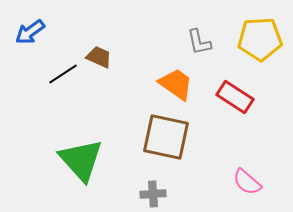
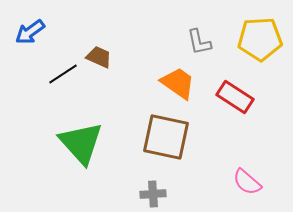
orange trapezoid: moved 2 px right, 1 px up
green triangle: moved 17 px up
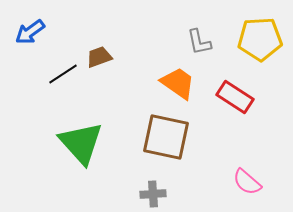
brown trapezoid: rotated 44 degrees counterclockwise
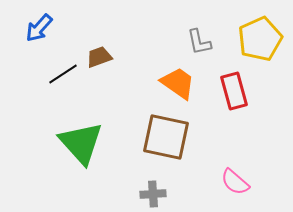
blue arrow: moved 9 px right, 4 px up; rotated 12 degrees counterclockwise
yellow pentagon: rotated 21 degrees counterclockwise
red rectangle: moved 1 px left, 6 px up; rotated 42 degrees clockwise
pink semicircle: moved 12 px left
